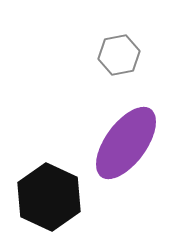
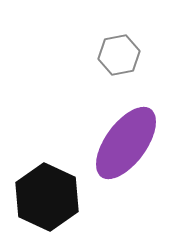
black hexagon: moved 2 px left
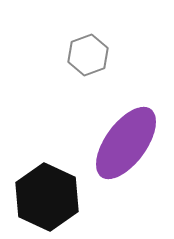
gray hexagon: moved 31 px left; rotated 9 degrees counterclockwise
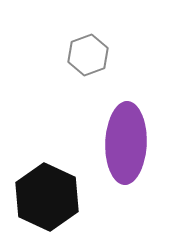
purple ellipse: rotated 34 degrees counterclockwise
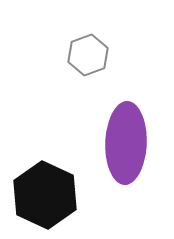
black hexagon: moved 2 px left, 2 px up
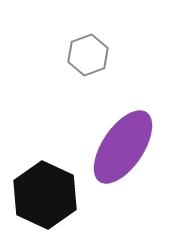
purple ellipse: moved 3 px left, 4 px down; rotated 32 degrees clockwise
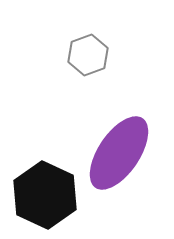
purple ellipse: moved 4 px left, 6 px down
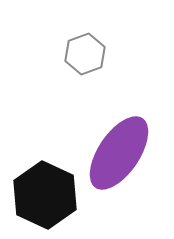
gray hexagon: moved 3 px left, 1 px up
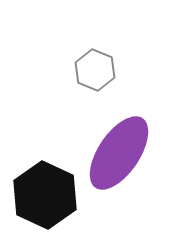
gray hexagon: moved 10 px right, 16 px down; rotated 18 degrees counterclockwise
